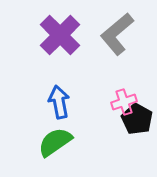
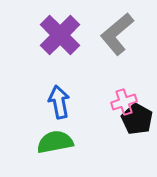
green semicircle: rotated 24 degrees clockwise
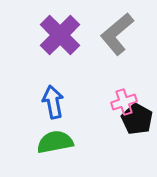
blue arrow: moved 6 px left
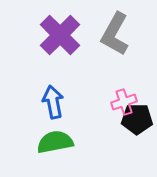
gray L-shape: moved 2 px left; rotated 21 degrees counterclockwise
black pentagon: rotated 28 degrees counterclockwise
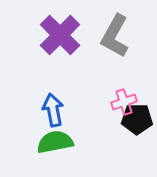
gray L-shape: moved 2 px down
blue arrow: moved 8 px down
